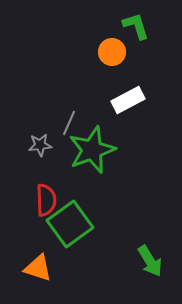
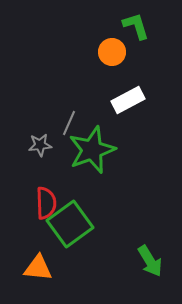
red semicircle: moved 3 px down
orange triangle: rotated 12 degrees counterclockwise
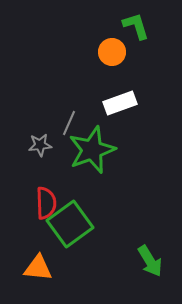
white rectangle: moved 8 px left, 3 px down; rotated 8 degrees clockwise
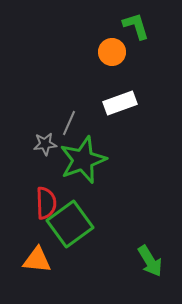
gray star: moved 5 px right, 1 px up
green star: moved 9 px left, 10 px down
orange triangle: moved 1 px left, 8 px up
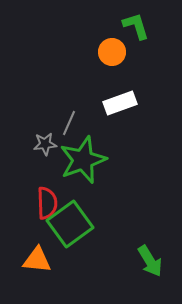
red semicircle: moved 1 px right
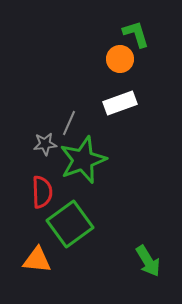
green L-shape: moved 8 px down
orange circle: moved 8 px right, 7 px down
red semicircle: moved 5 px left, 11 px up
green arrow: moved 2 px left
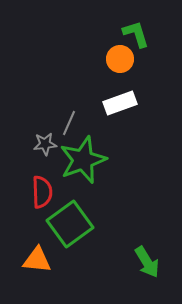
green arrow: moved 1 px left, 1 px down
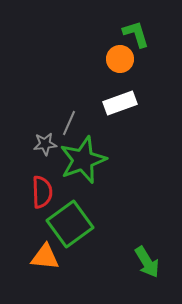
orange triangle: moved 8 px right, 3 px up
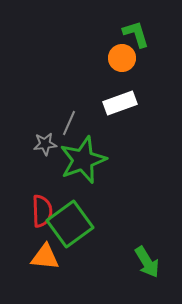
orange circle: moved 2 px right, 1 px up
red semicircle: moved 19 px down
